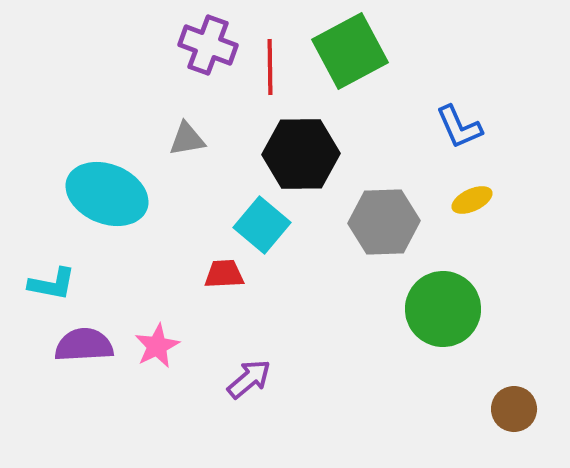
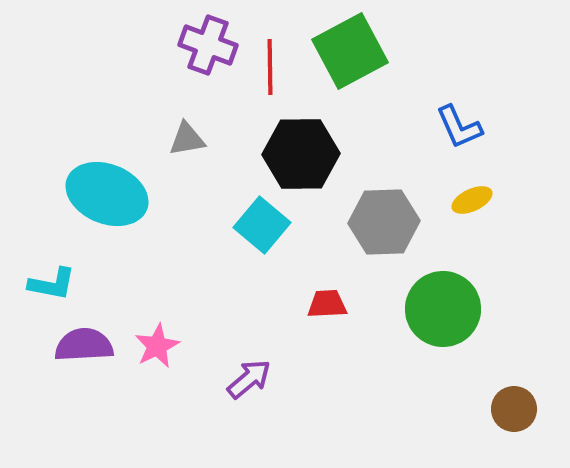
red trapezoid: moved 103 px right, 30 px down
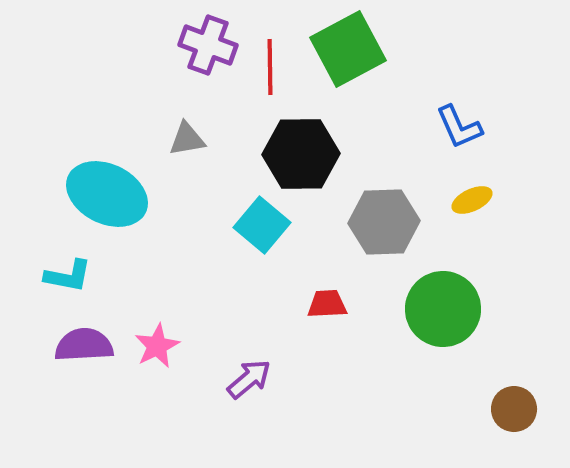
green square: moved 2 px left, 2 px up
cyan ellipse: rotated 4 degrees clockwise
cyan L-shape: moved 16 px right, 8 px up
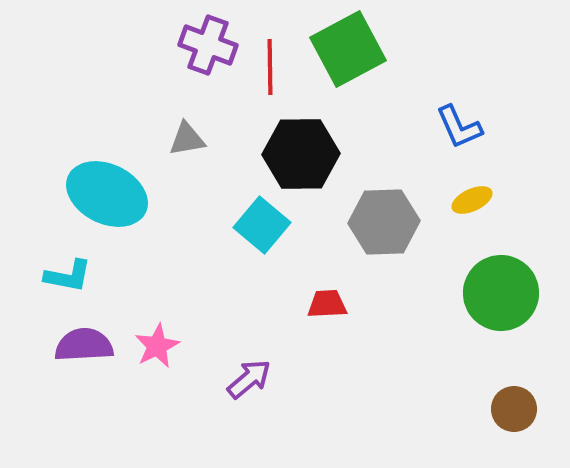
green circle: moved 58 px right, 16 px up
